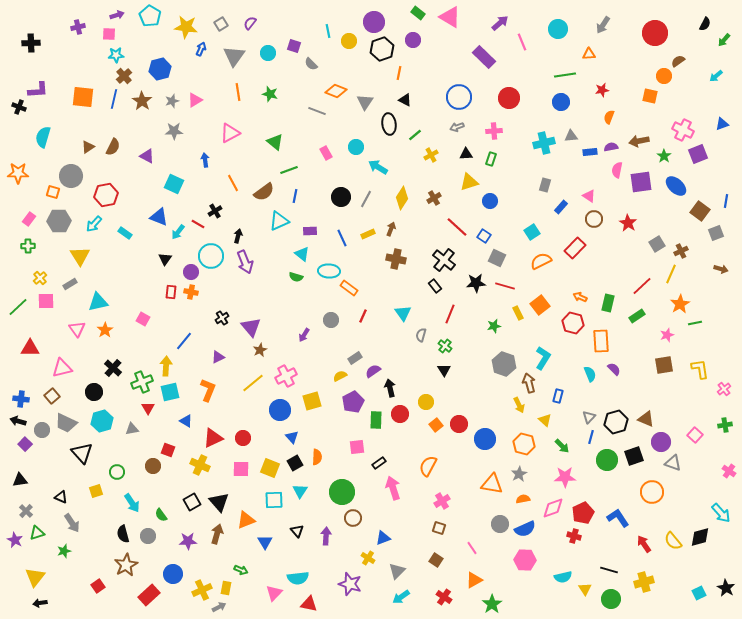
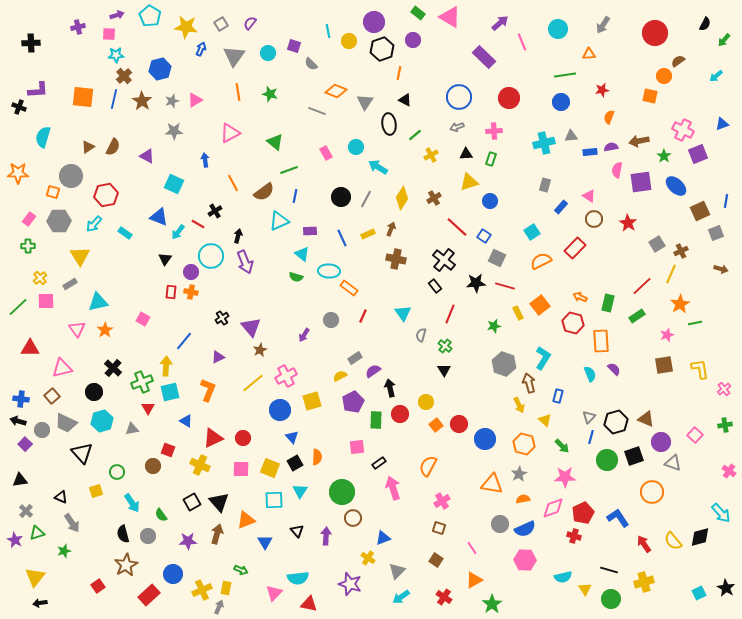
brown square at (700, 211): rotated 30 degrees clockwise
gray arrow at (219, 607): rotated 40 degrees counterclockwise
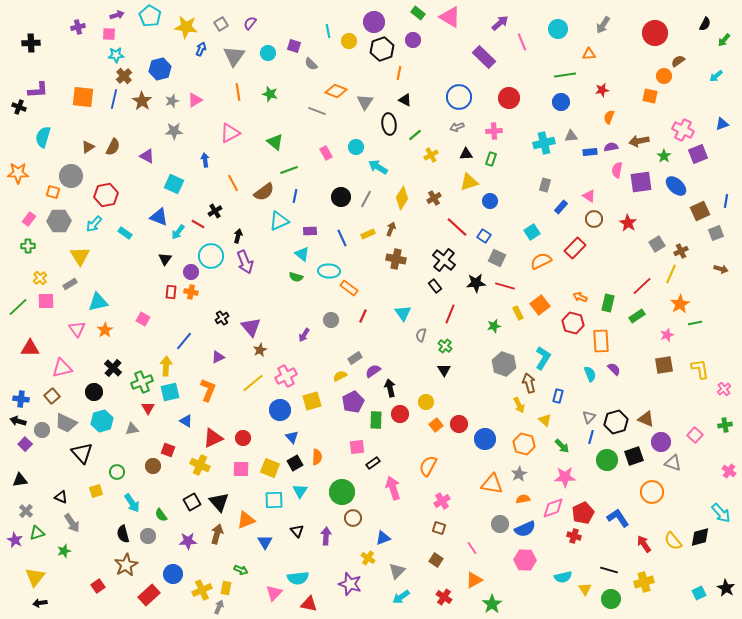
black rectangle at (379, 463): moved 6 px left
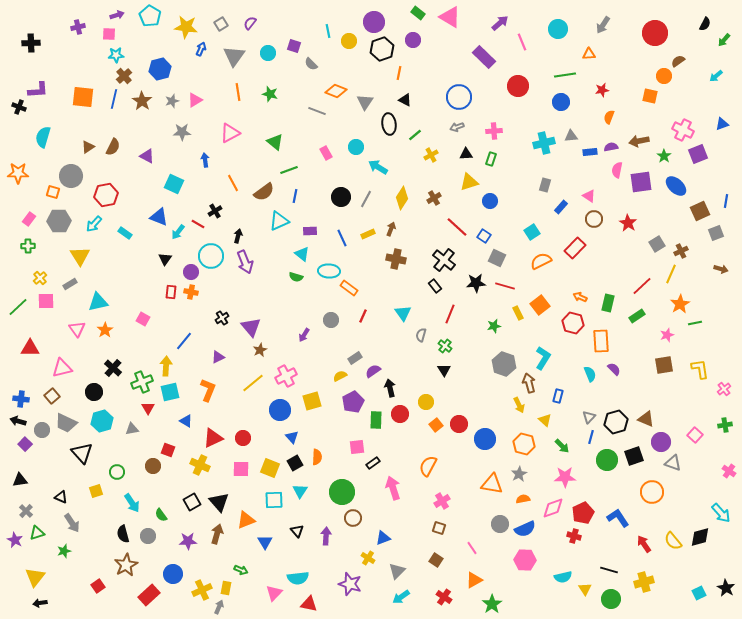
red circle at (509, 98): moved 9 px right, 12 px up
gray star at (174, 131): moved 8 px right, 1 px down
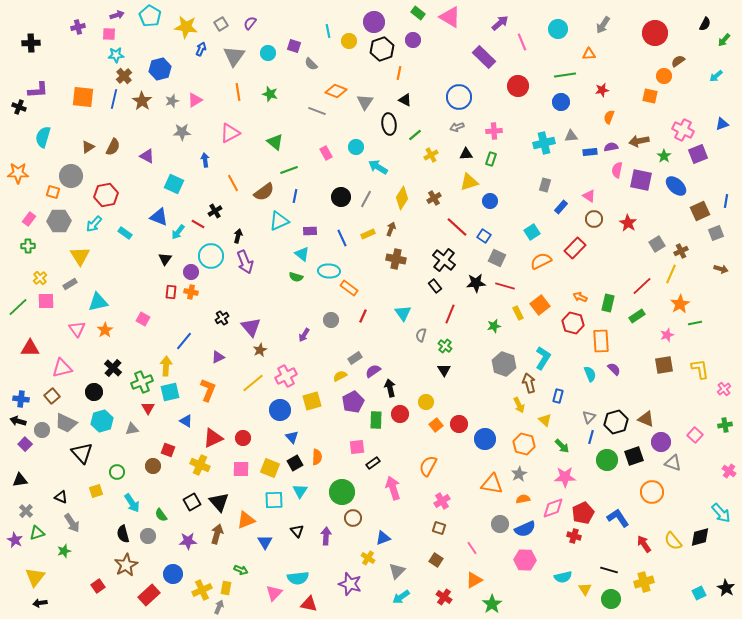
purple square at (641, 182): moved 2 px up; rotated 20 degrees clockwise
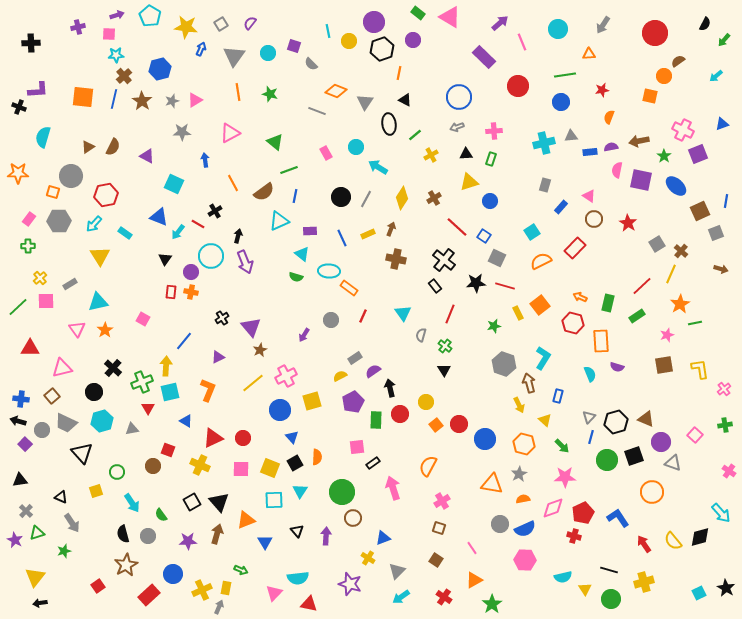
brown cross at (681, 251): rotated 24 degrees counterclockwise
yellow triangle at (80, 256): moved 20 px right
purple semicircle at (614, 369): moved 3 px right, 2 px up; rotated 152 degrees clockwise
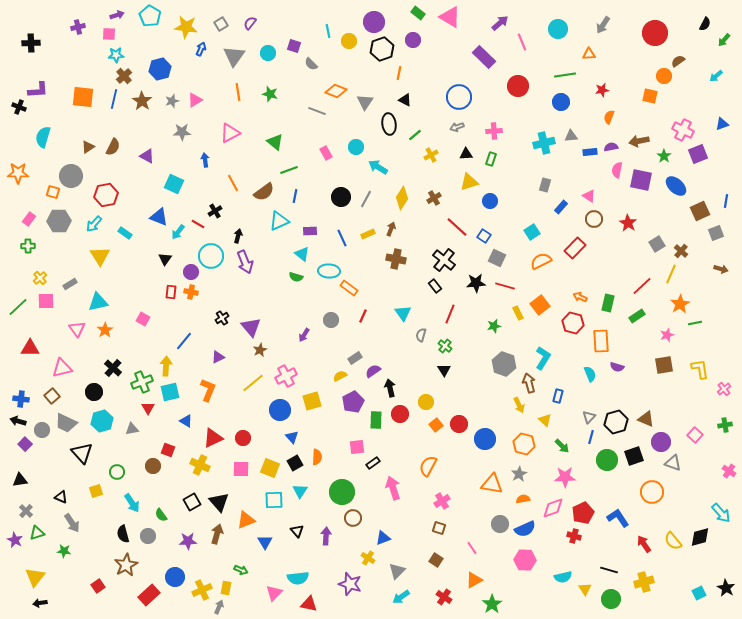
green star at (64, 551): rotated 24 degrees clockwise
blue circle at (173, 574): moved 2 px right, 3 px down
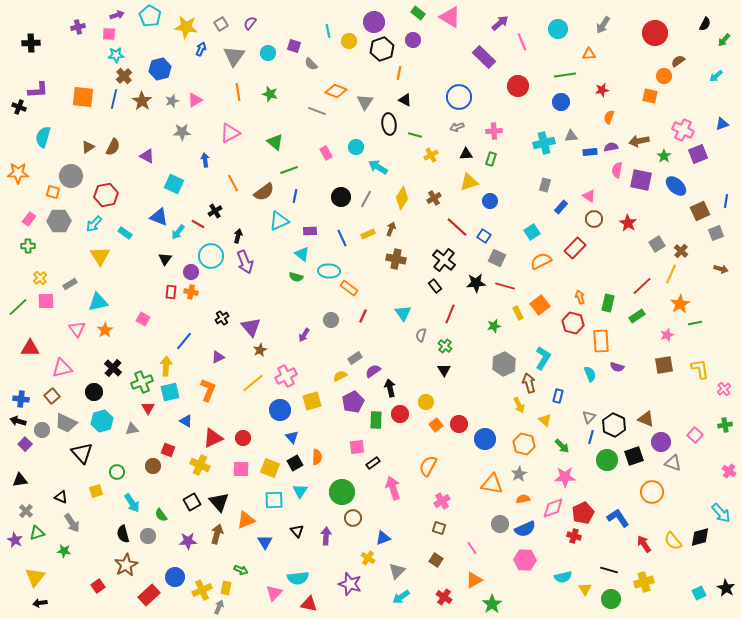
green line at (415, 135): rotated 56 degrees clockwise
orange arrow at (580, 297): rotated 48 degrees clockwise
gray hexagon at (504, 364): rotated 15 degrees clockwise
black hexagon at (616, 422): moved 2 px left, 3 px down; rotated 20 degrees counterclockwise
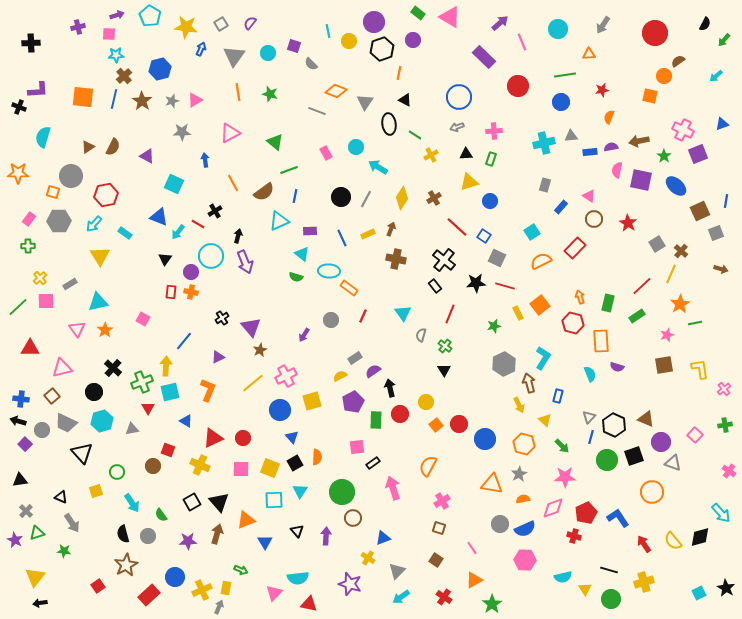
green line at (415, 135): rotated 16 degrees clockwise
red pentagon at (583, 513): moved 3 px right
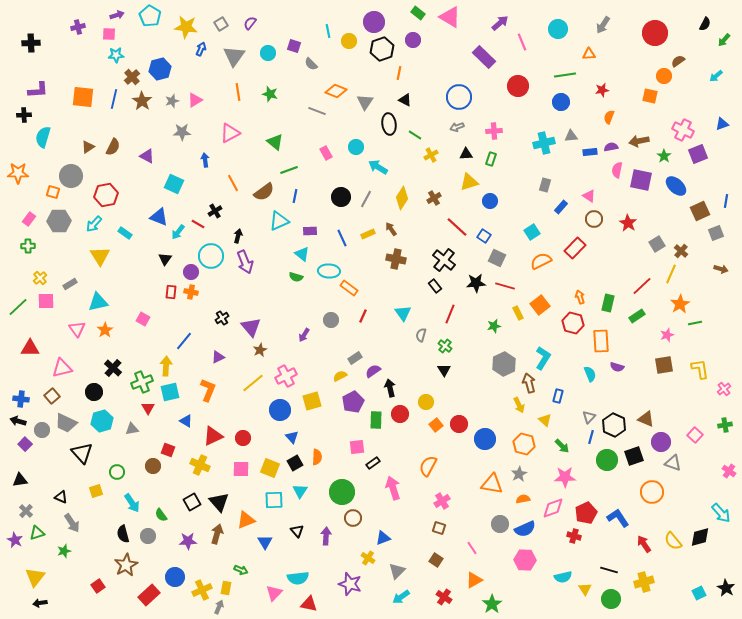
brown cross at (124, 76): moved 8 px right, 1 px down
black cross at (19, 107): moved 5 px right, 8 px down; rotated 24 degrees counterclockwise
brown arrow at (391, 229): rotated 56 degrees counterclockwise
red triangle at (213, 438): moved 2 px up
green star at (64, 551): rotated 24 degrees counterclockwise
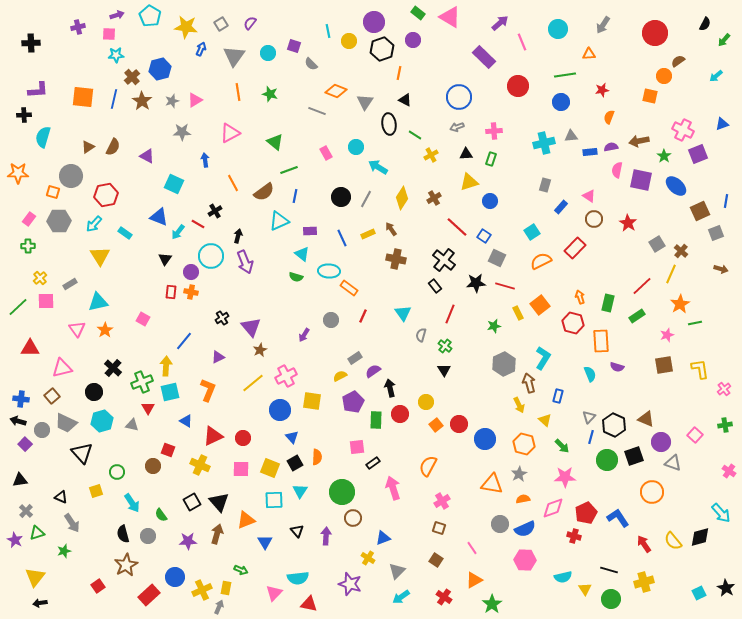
yellow square at (312, 401): rotated 24 degrees clockwise
gray triangle at (132, 429): moved 4 px up; rotated 24 degrees clockwise
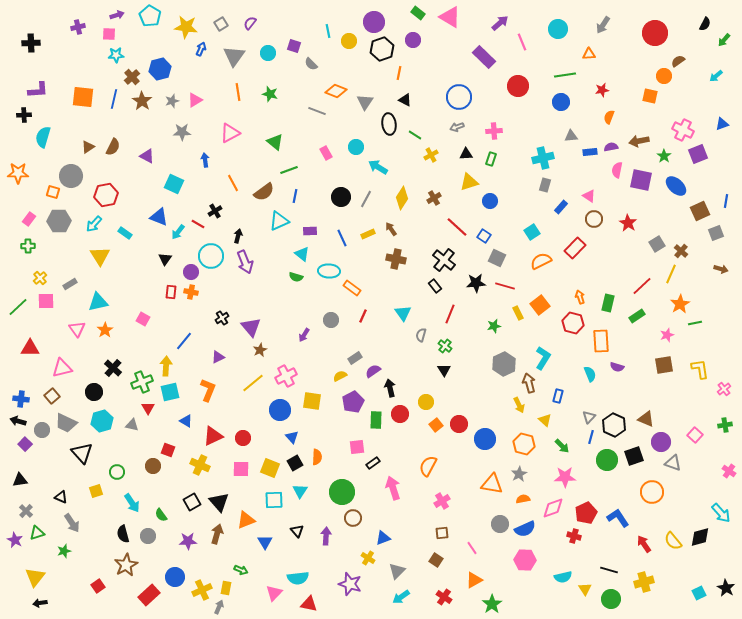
cyan cross at (544, 143): moved 1 px left, 15 px down
orange rectangle at (349, 288): moved 3 px right
brown square at (439, 528): moved 3 px right, 5 px down; rotated 24 degrees counterclockwise
